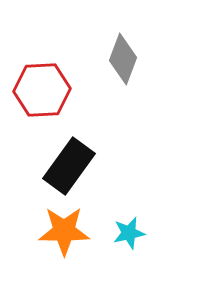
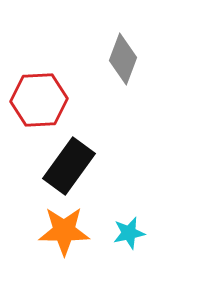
red hexagon: moved 3 px left, 10 px down
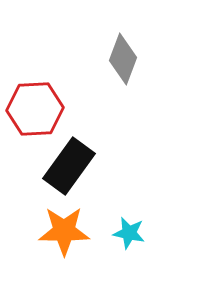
red hexagon: moved 4 px left, 9 px down
cyan star: rotated 24 degrees clockwise
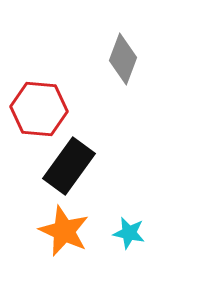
red hexagon: moved 4 px right; rotated 8 degrees clockwise
orange star: rotated 24 degrees clockwise
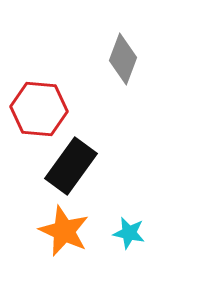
black rectangle: moved 2 px right
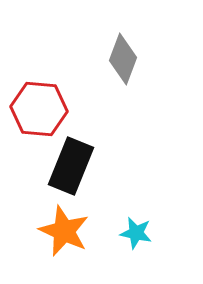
black rectangle: rotated 14 degrees counterclockwise
cyan star: moved 7 px right
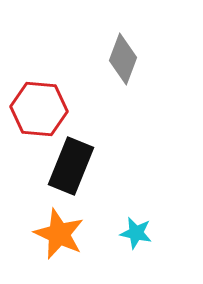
orange star: moved 5 px left, 3 px down
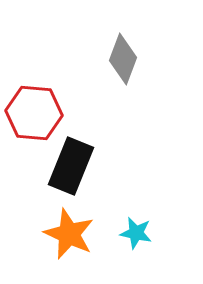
red hexagon: moved 5 px left, 4 px down
orange star: moved 10 px right
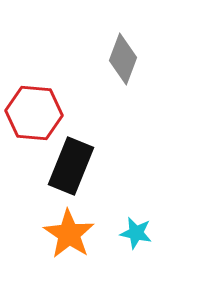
orange star: rotated 9 degrees clockwise
